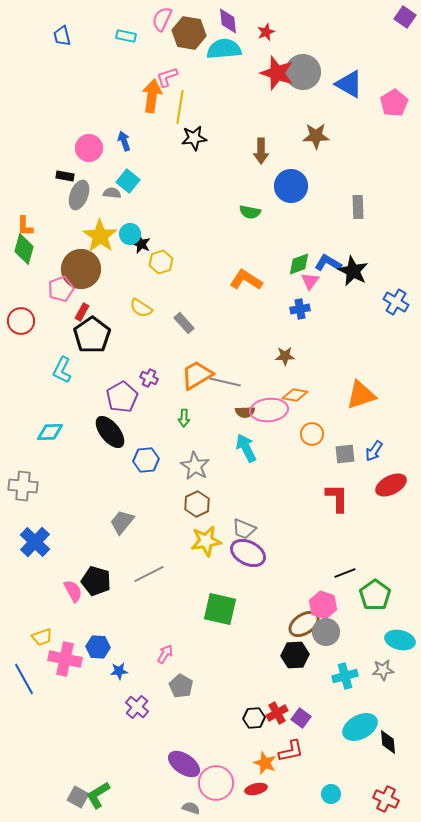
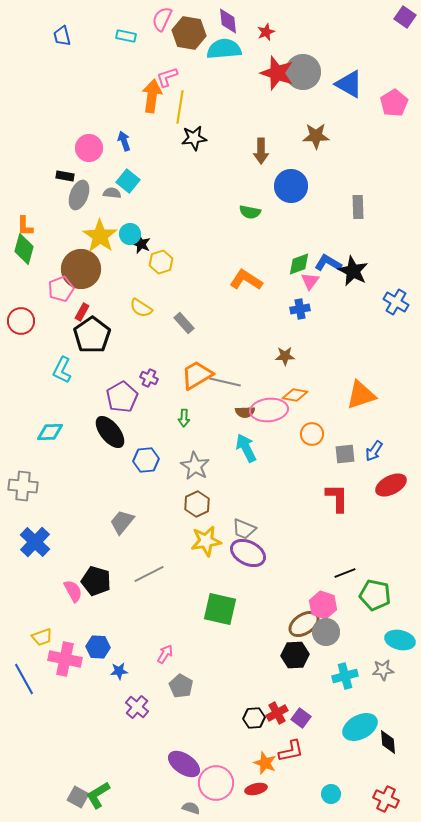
green pentagon at (375, 595): rotated 24 degrees counterclockwise
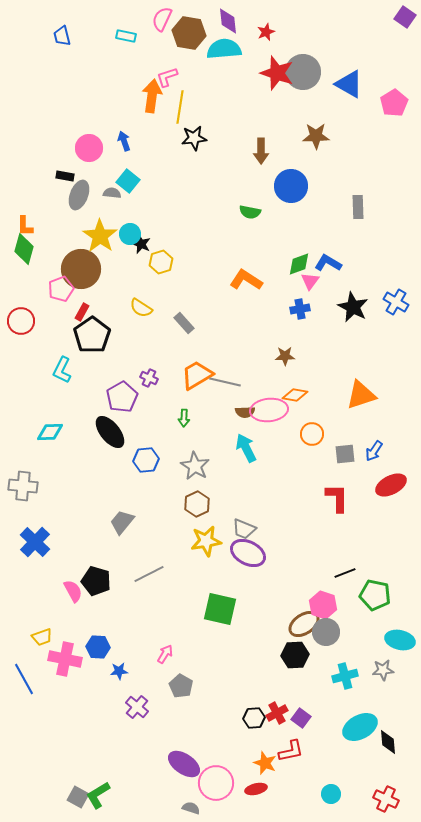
black star at (353, 271): moved 36 px down
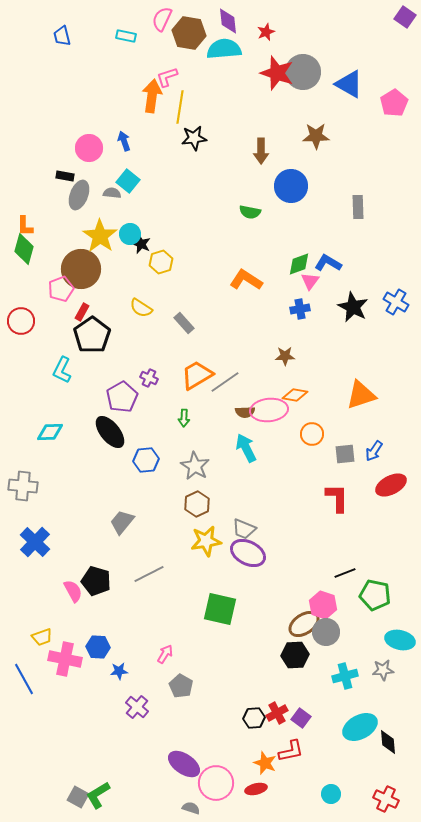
gray line at (225, 382): rotated 48 degrees counterclockwise
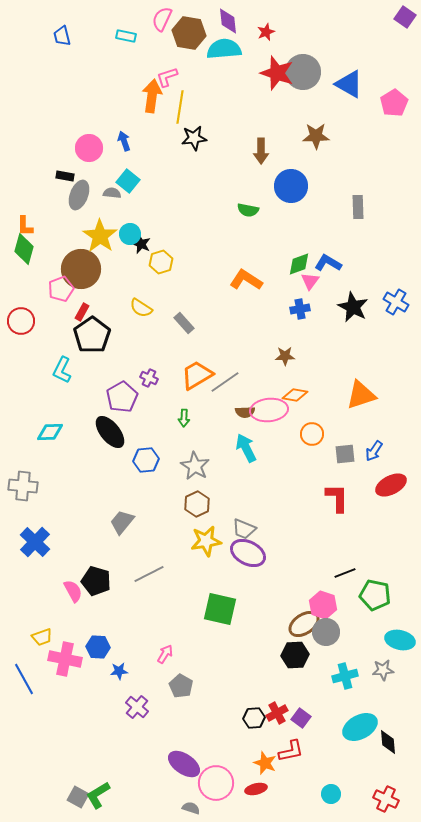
green semicircle at (250, 212): moved 2 px left, 2 px up
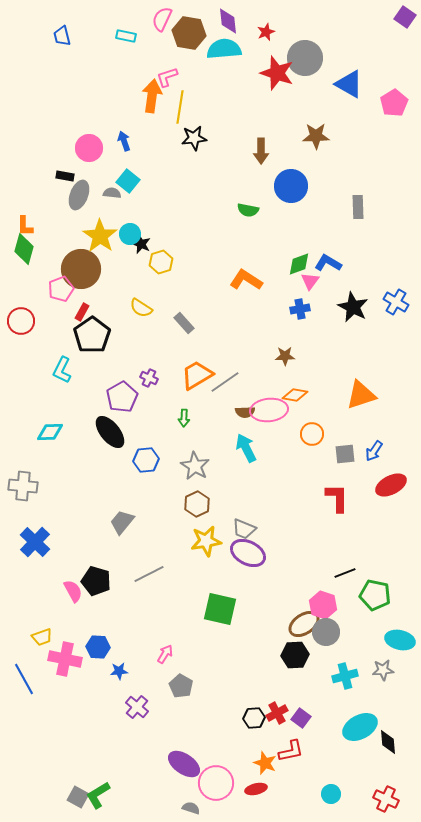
gray circle at (303, 72): moved 2 px right, 14 px up
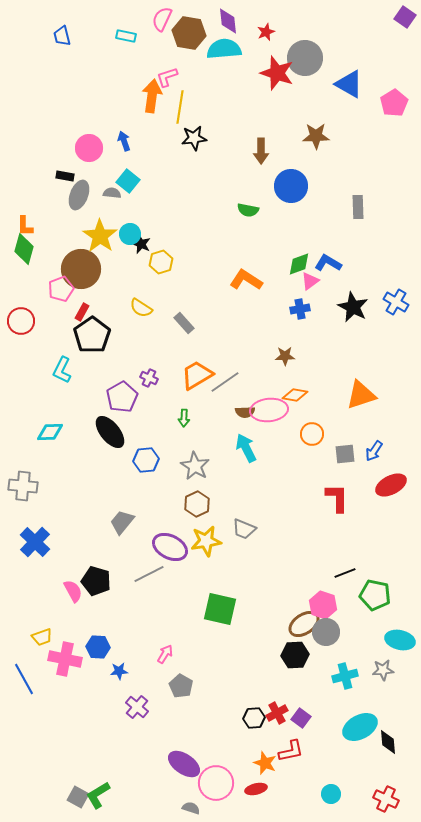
pink triangle at (310, 281): rotated 18 degrees clockwise
purple ellipse at (248, 553): moved 78 px left, 6 px up
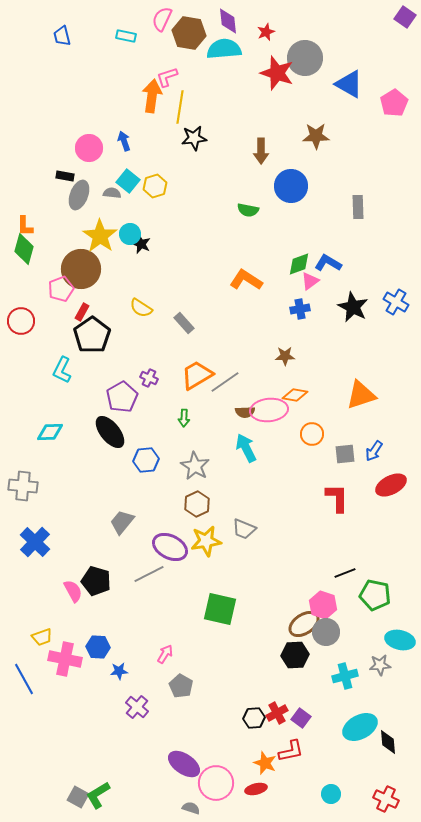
yellow hexagon at (161, 262): moved 6 px left, 76 px up
gray star at (383, 670): moved 3 px left, 5 px up
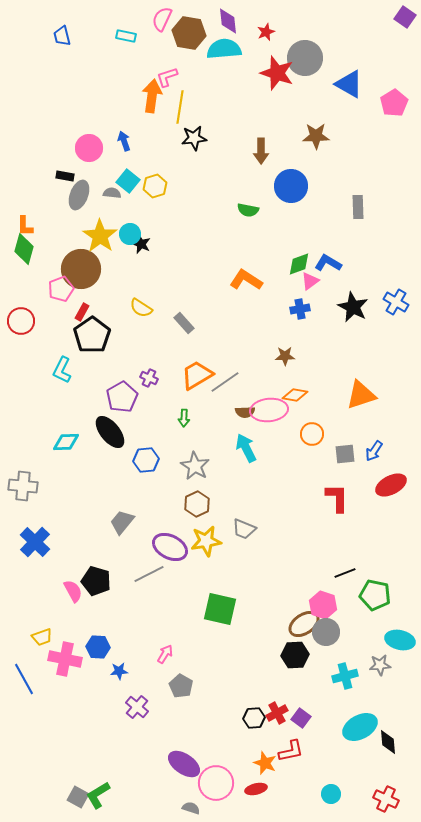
cyan diamond at (50, 432): moved 16 px right, 10 px down
